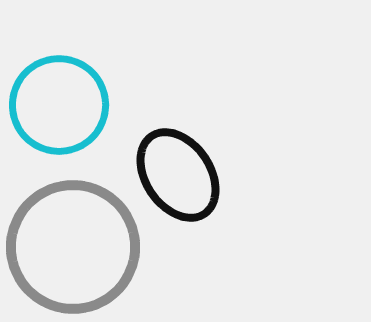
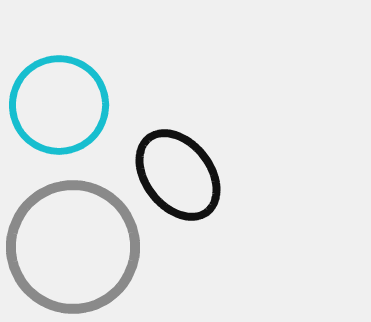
black ellipse: rotated 4 degrees counterclockwise
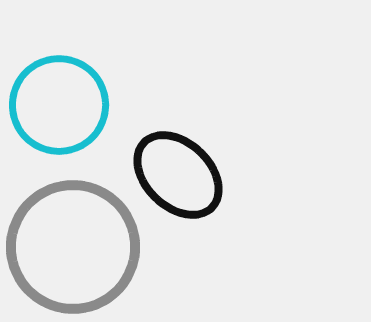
black ellipse: rotated 8 degrees counterclockwise
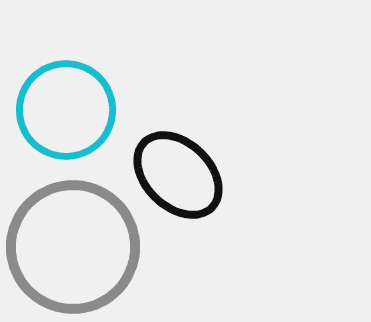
cyan circle: moved 7 px right, 5 px down
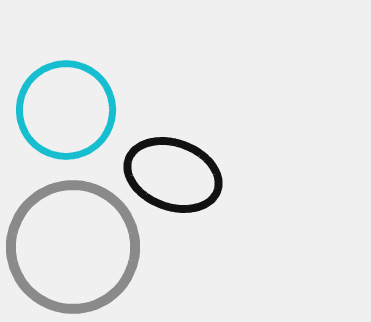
black ellipse: moved 5 px left; rotated 24 degrees counterclockwise
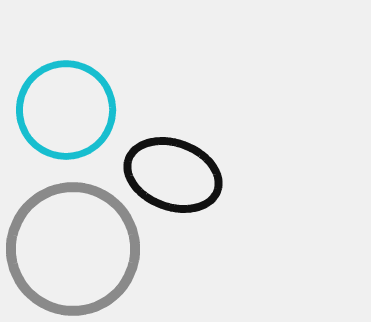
gray circle: moved 2 px down
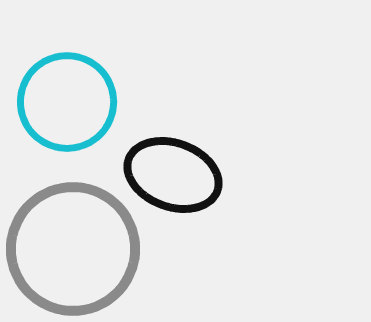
cyan circle: moved 1 px right, 8 px up
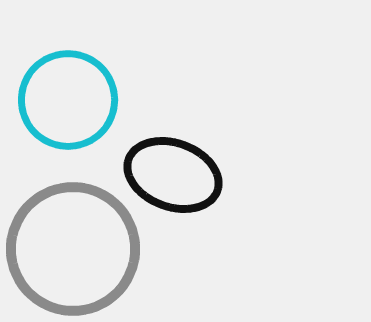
cyan circle: moved 1 px right, 2 px up
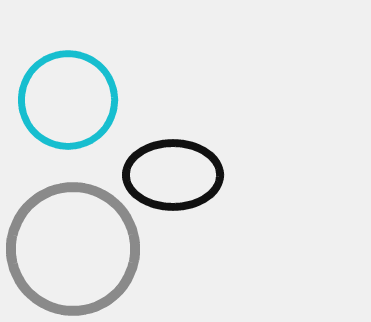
black ellipse: rotated 20 degrees counterclockwise
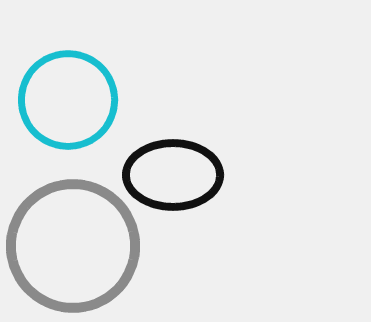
gray circle: moved 3 px up
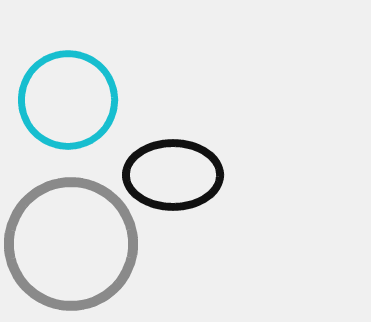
gray circle: moved 2 px left, 2 px up
